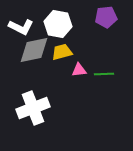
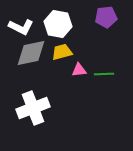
gray diamond: moved 3 px left, 3 px down
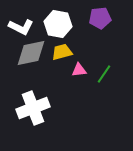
purple pentagon: moved 6 px left, 1 px down
green line: rotated 54 degrees counterclockwise
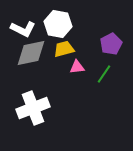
purple pentagon: moved 11 px right, 26 px down; rotated 20 degrees counterclockwise
white L-shape: moved 2 px right, 2 px down
yellow trapezoid: moved 2 px right, 3 px up
pink triangle: moved 2 px left, 3 px up
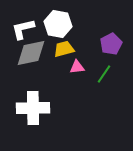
white L-shape: rotated 140 degrees clockwise
white cross: rotated 20 degrees clockwise
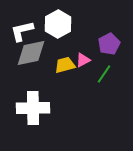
white hexagon: rotated 20 degrees clockwise
white L-shape: moved 1 px left, 2 px down
purple pentagon: moved 2 px left
yellow trapezoid: moved 1 px right, 16 px down
pink triangle: moved 6 px right, 7 px up; rotated 21 degrees counterclockwise
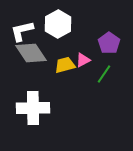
purple pentagon: moved 1 px up; rotated 10 degrees counterclockwise
gray diamond: rotated 68 degrees clockwise
